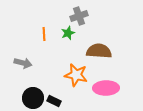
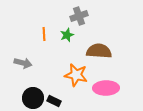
green star: moved 1 px left, 2 px down
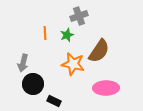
orange line: moved 1 px right, 1 px up
brown semicircle: rotated 120 degrees clockwise
gray arrow: rotated 90 degrees clockwise
orange star: moved 3 px left, 11 px up
black circle: moved 14 px up
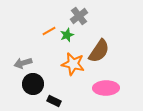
gray cross: rotated 18 degrees counterclockwise
orange line: moved 4 px right, 2 px up; rotated 64 degrees clockwise
gray arrow: rotated 60 degrees clockwise
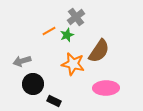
gray cross: moved 3 px left, 1 px down
gray arrow: moved 1 px left, 2 px up
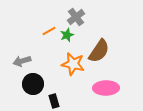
black rectangle: rotated 48 degrees clockwise
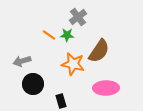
gray cross: moved 2 px right
orange line: moved 4 px down; rotated 64 degrees clockwise
green star: rotated 24 degrees clockwise
black rectangle: moved 7 px right
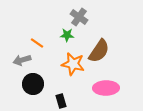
gray cross: moved 1 px right; rotated 18 degrees counterclockwise
orange line: moved 12 px left, 8 px down
gray arrow: moved 1 px up
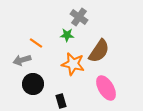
orange line: moved 1 px left
pink ellipse: rotated 60 degrees clockwise
